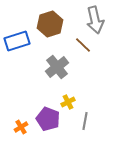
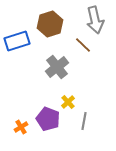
yellow cross: rotated 16 degrees counterclockwise
gray line: moved 1 px left
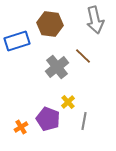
brown hexagon: rotated 25 degrees clockwise
brown line: moved 11 px down
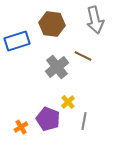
brown hexagon: moved 2 px right
brown line: rotated 18 degrees counterclockwise
